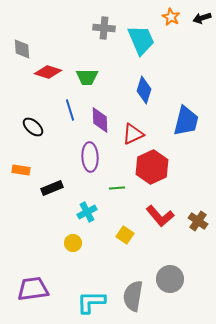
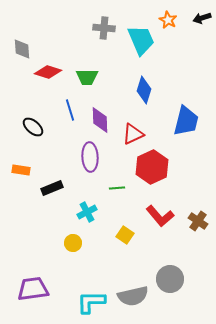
orange star: moved 3 px left, 3 px down
gray semicircle: rotated 112 degrees counterclockwise
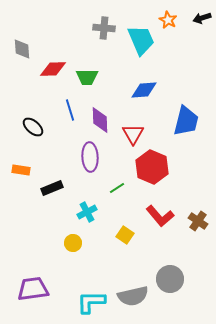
red diamond: moved 5 px right, 3 px up; rotated 20 degrees counterclockwise
blue diamond: rotated 68 degrees clockwise
red triangle: rotated 35 degrees counterclockwise
red hexagon: rotated 12 degrees counterclockwise
green line: rotated 28 degrees counterclockwise
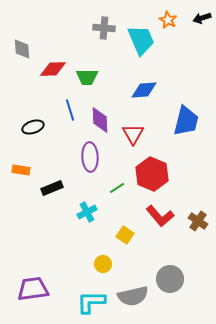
black ellipse: rotated 60 degrees counterclockwise
red hexagon: moved 7 px down
yellow circle: moved 30 px right, 21 px down
